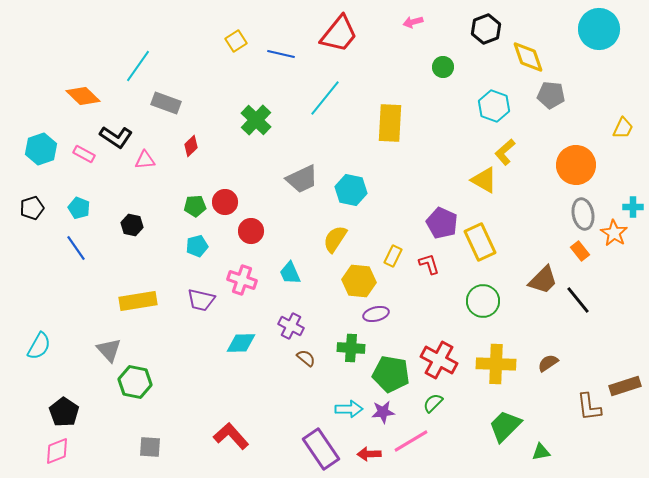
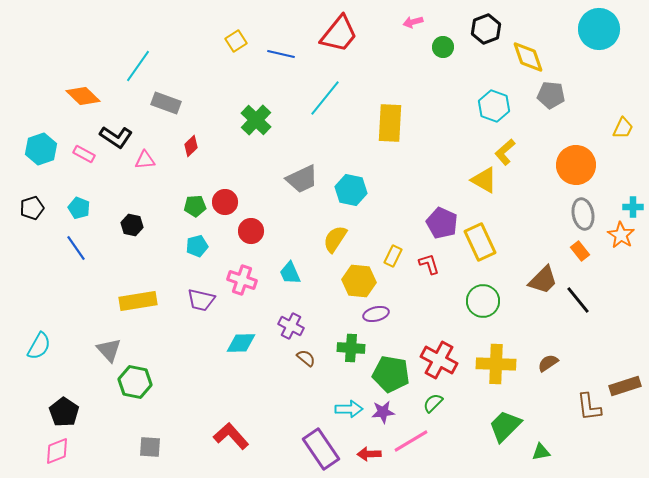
green circle at (443, 67): moved 20 px up
orange star at (614, 233): moved 7 px right, 2 px down
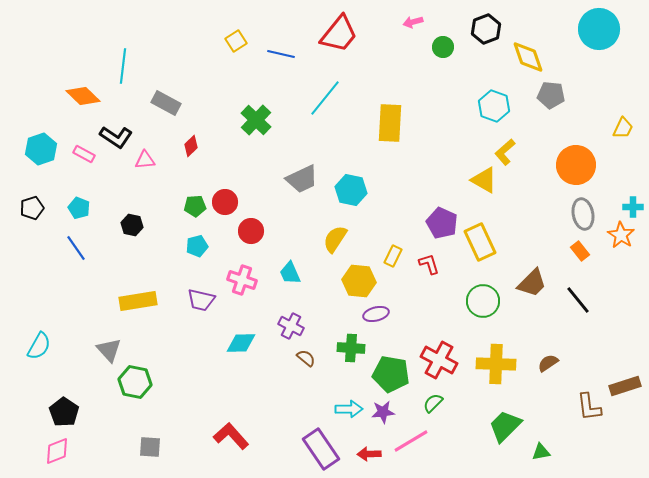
cyan line at (138, 66): moved 15 px left; rotated 28 degrees counterclockwise
gray rectangle at (166, 103): rotated 8 degrees clockwise
brown trapezoid at (543, 280): moved 11 px left, 3 px down
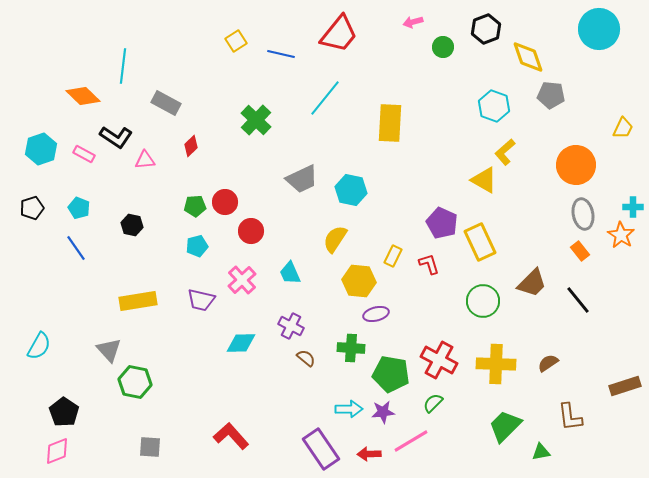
pink cross at (242, 280): rotated 28 degrees clockwise
brown L-shape at (589, 407): moved 19 px left, 10 px down
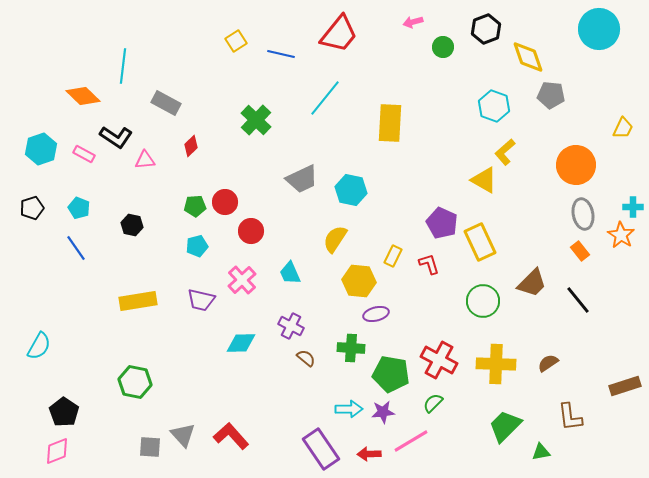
gray triangle at (109, 350): moved 74 px right, 85 px down
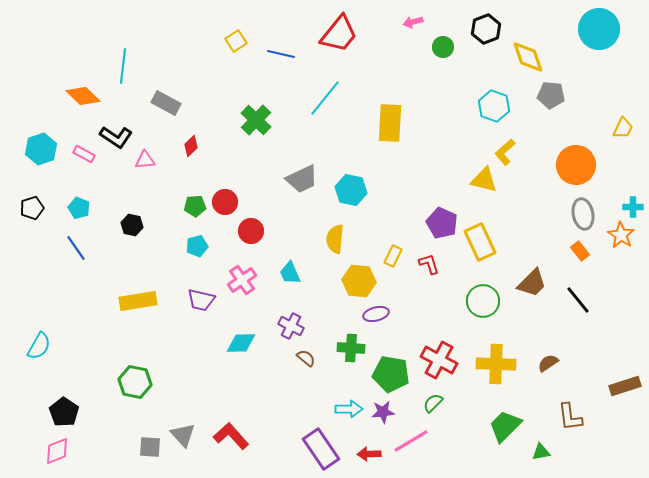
yellow triangle at (484, 180): rotated 16 degrees counterclockwise
yellow semicircle at (335, 239): rotated 28 degrees counterclockwise
pink cross at (242, 280): rotated 8 degrees clockwise
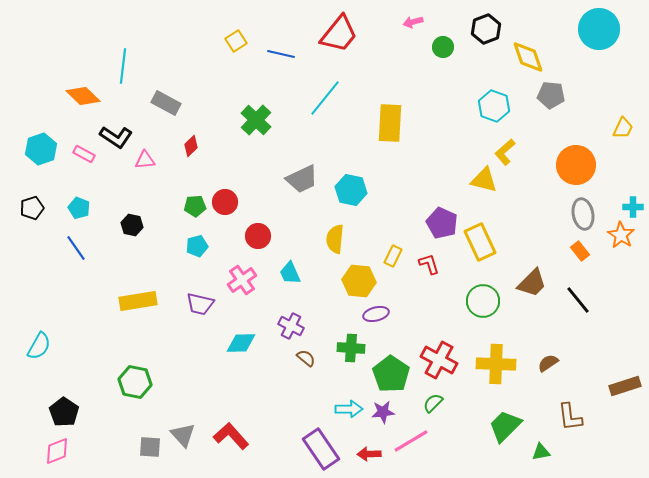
red circle at (251, 231): moved 7 px right, 5 px down
purple trapezoid at (201, 300): moved 1 px left, 4 px down
green pentagon at (391, 374): rotated 24 degrees clockwise
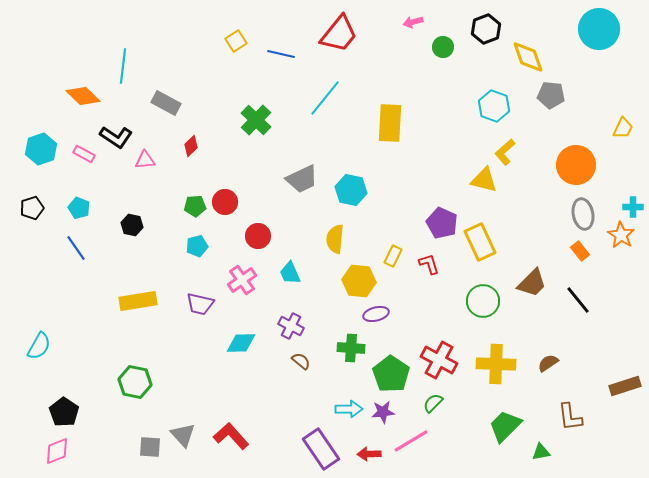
brown semicircle at (306, 358): moved 5 px left, 3 px down
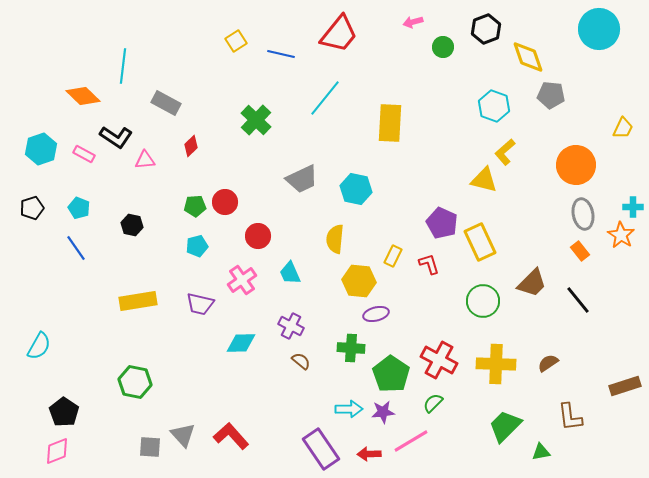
cyan hexagon at (351, 190): moved 5 px right, 1 px up
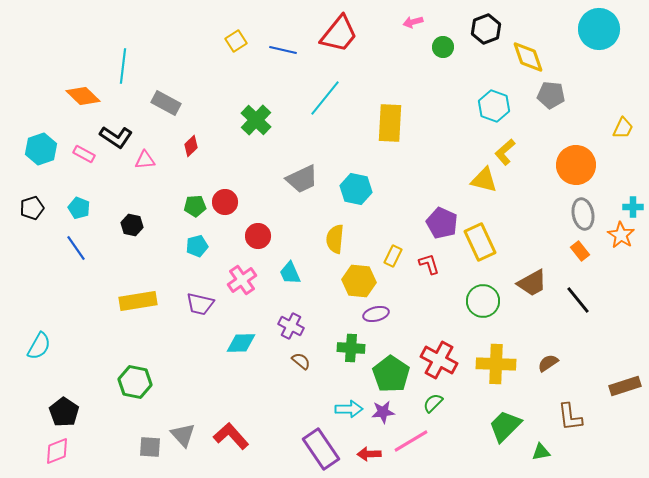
blue line at (281, 54): moved 2 px right, 4 px up
brown trapezoid at (532, 283): rotated 16 degrees clockwise
